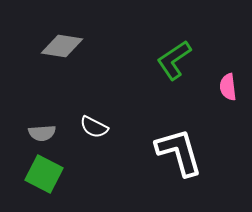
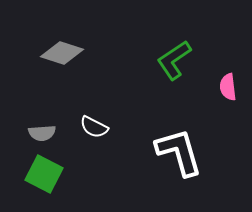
gray diamond: moved 7 px down; rotated 9 degrees clockwise
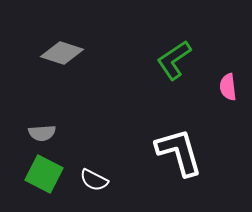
white semicircle: moved 53 px down
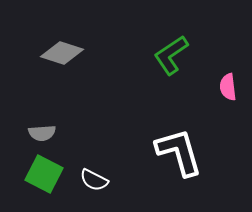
green L-shape: moved 3 px left, 5 px up
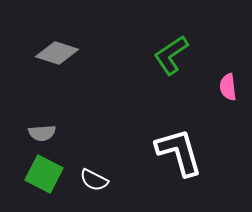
gray diamond: moved 5 px left
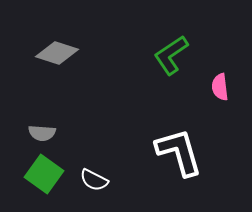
pink semicircle: moved 8 px left
gray semicircle: rotated 8 degrees clockwise
green square: rotated 9 degrees clockwise
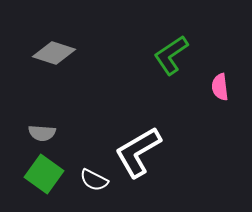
gray diamond: moved 3 px left
white L-shape: moved 41 px left; rotated 104 degrees counterclockwise
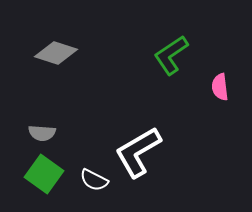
gray diamond: moved 2 px right
